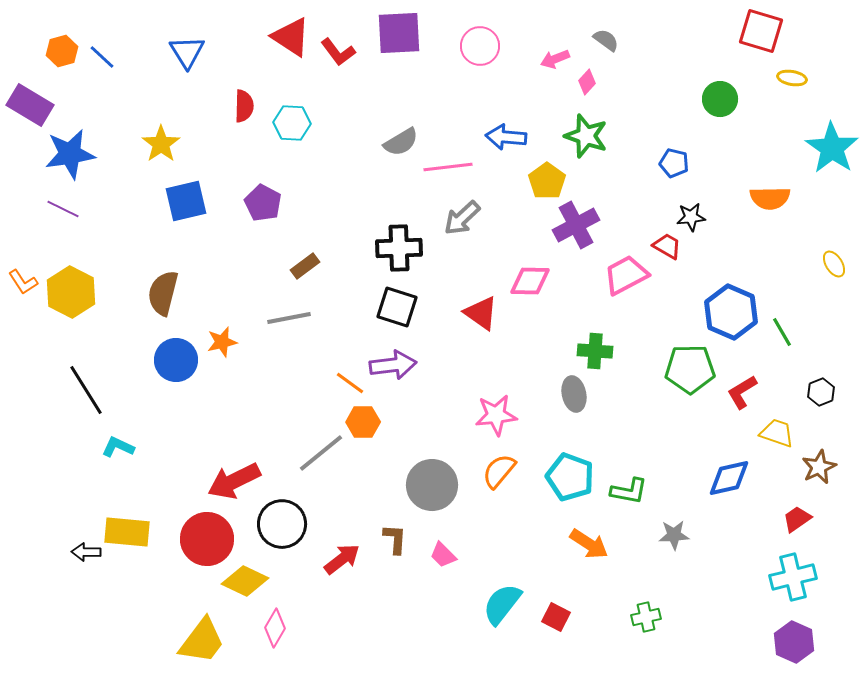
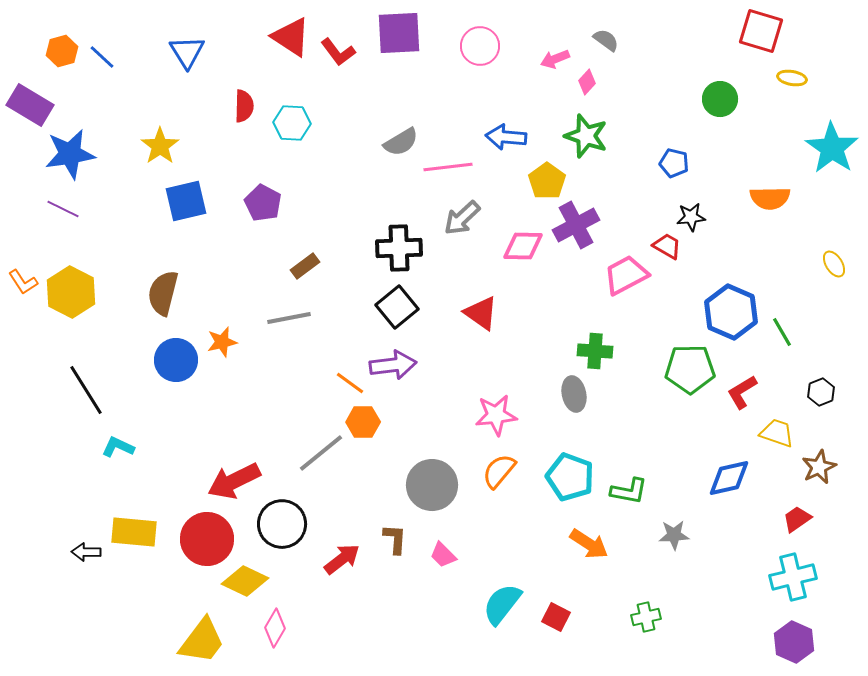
yellow star at (161, 144): moved 1 px left, 2 px down
pink diamond at (530, 281): moved 7 px left, 35 px up
black square at (397, 307): rotated 33 degrees clockwise
yellow rectangle at (127, 532): moved 7 px right
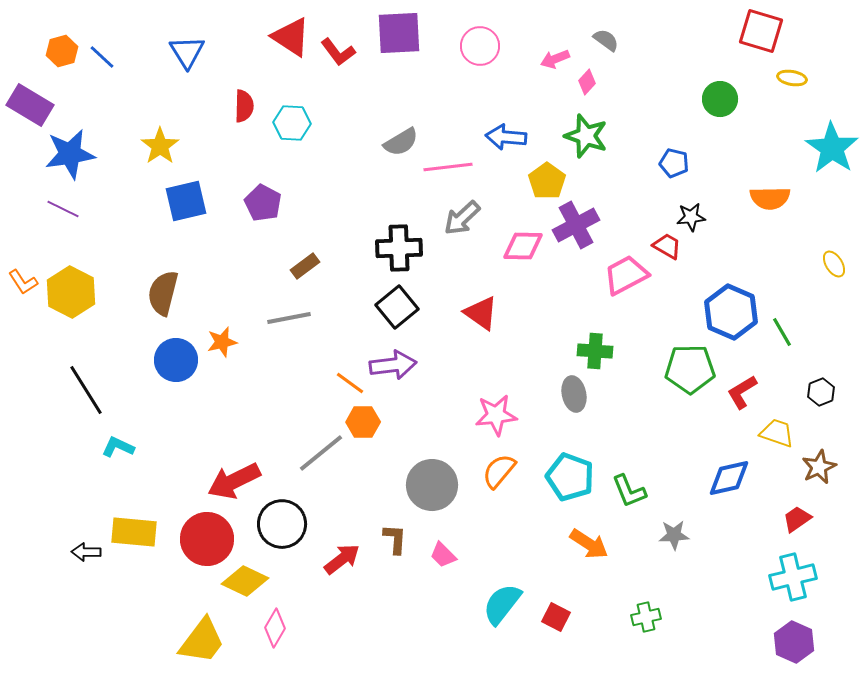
green L-shape at (629, 491): rotated 57 degrees clockwise
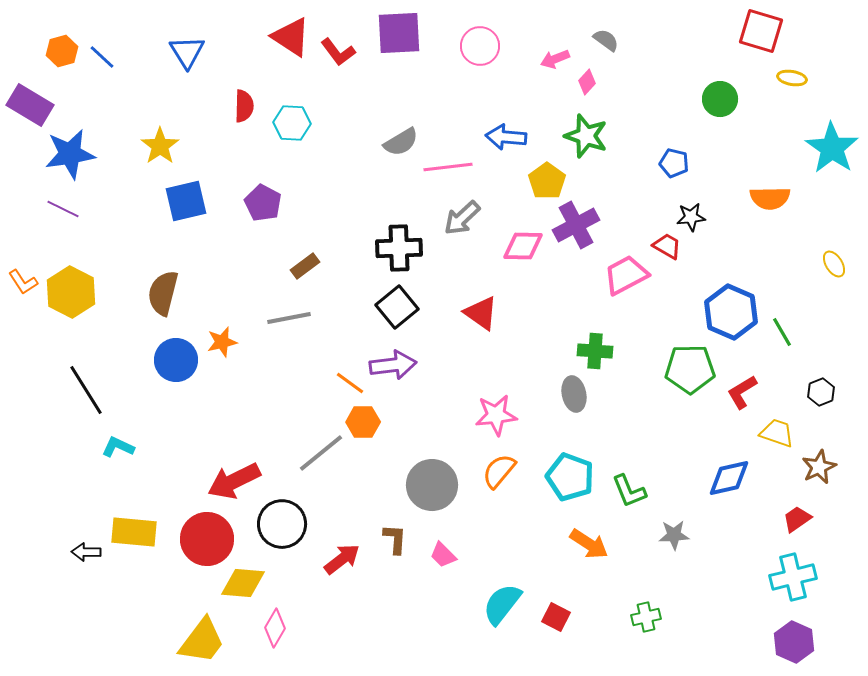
yellow diamond at (245, 581): moved 2 px left, 2 px down; rotated 21 degrees counterclockwise
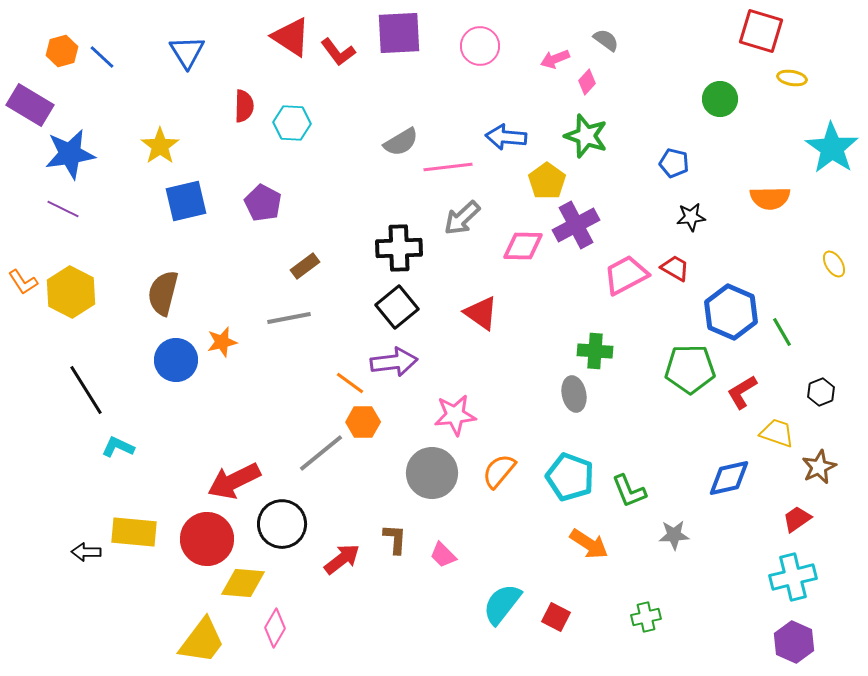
red trapezoid at (667, 246): moved 8 px right, 22 px down
purple arrow at (393, 365): moved 1 px right, 3 px up
pink star at (496, 415): moved 41 px left
gray circle at (432, 485): moved 12 px up
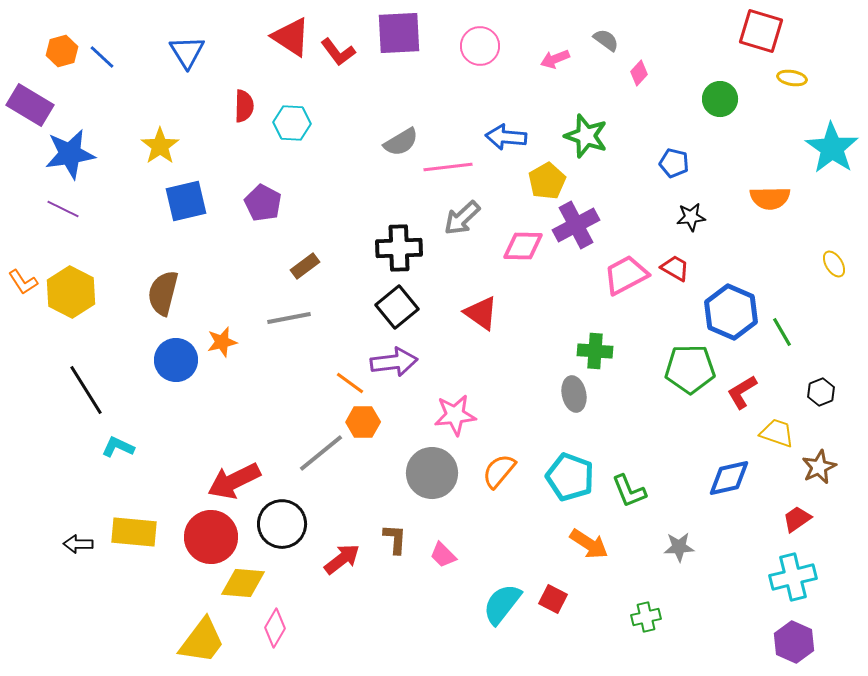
pink diamond at (587, 82): moved 52 px right, 9 px up
yellow pentagon at (547, 181): rotated 6 degrees clockwise
gray star at (674, 535): moved 5 px right, 12 px down
red circle at (207, 539): moved 4 px right, 2 px up
black arrow at (86, 552): moved 8 px left, 8 px up
red square at (556, 617): moved 3 px left, 18 px up
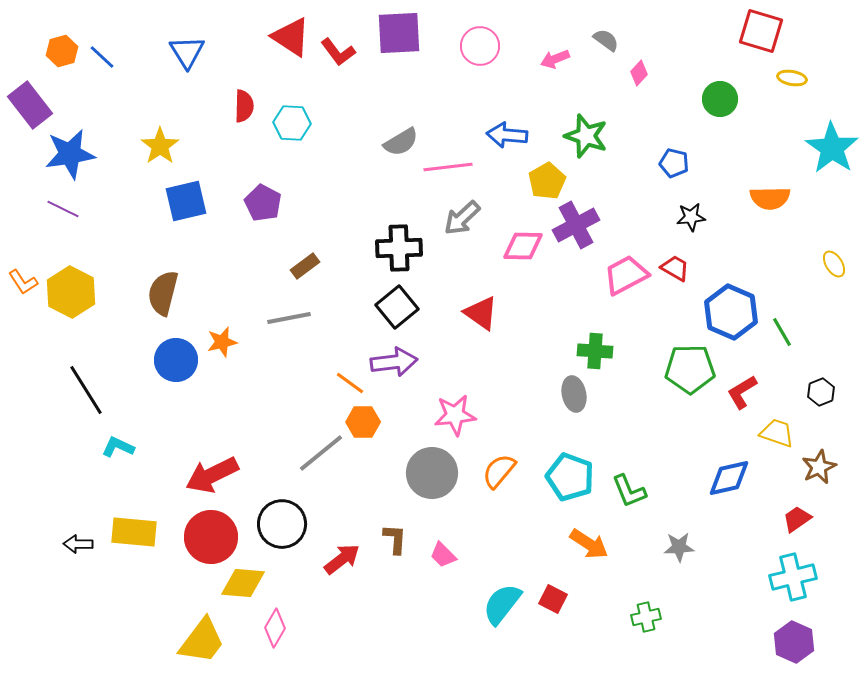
purple rectangle at (30, 105): rotated 21 degrees clockwise
blue arrow at (506, 137): moved 1 px right, 2 px up
red arrow at (234, 481): moved 22 px left, 6 px up
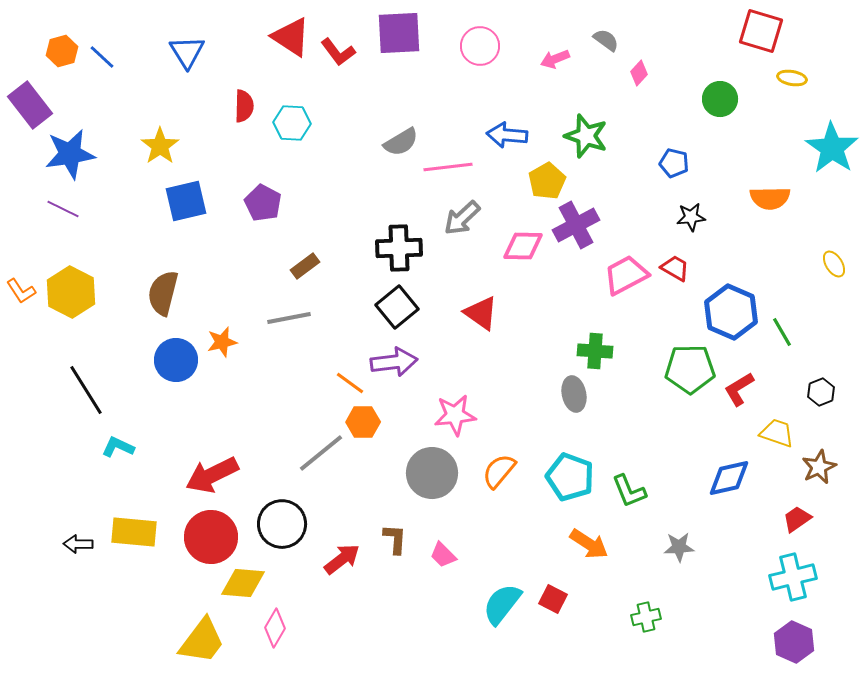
orange L-shape at (23, 282): moved 2 px left, 9 px down
red L-shape at (742, 392): moved 3 px left, 3 px up
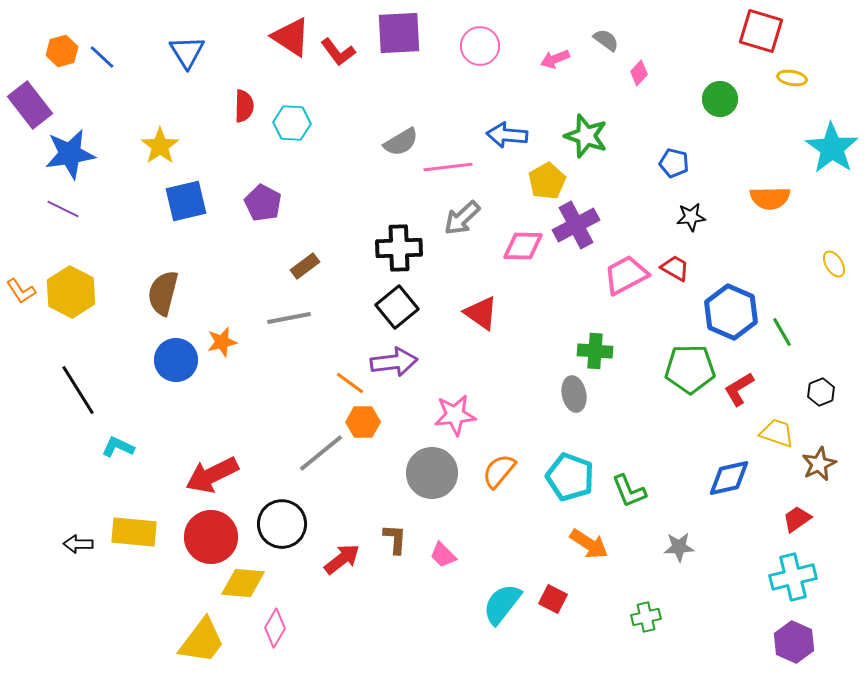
black line at (86, 390): moved 8 px left
brown star at (819, 467): moved 3 px up
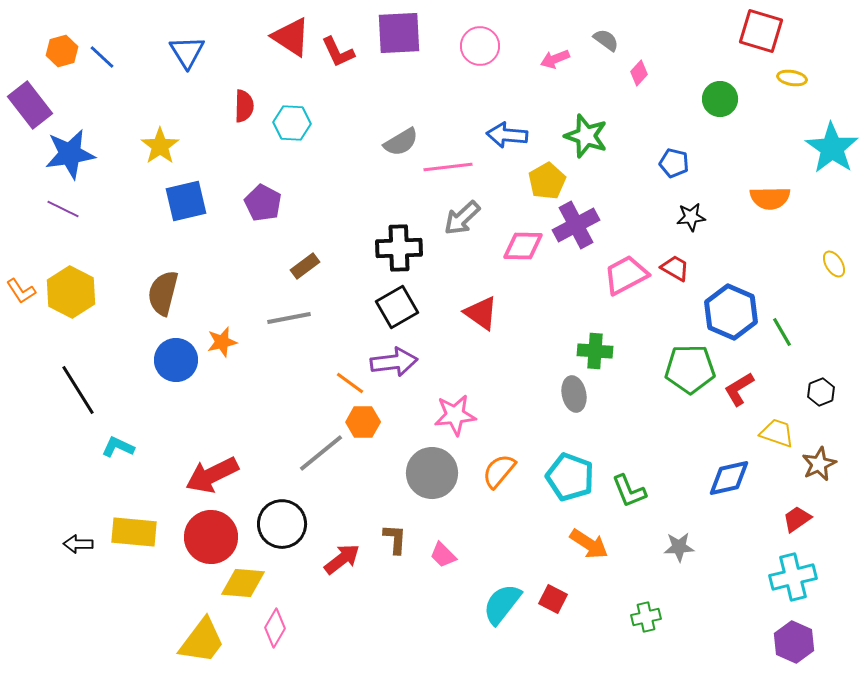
red L-shape at (338, 52): rotated 12 degrees clockwise
black square at (397, 307): rotated 9 degrees clockwise
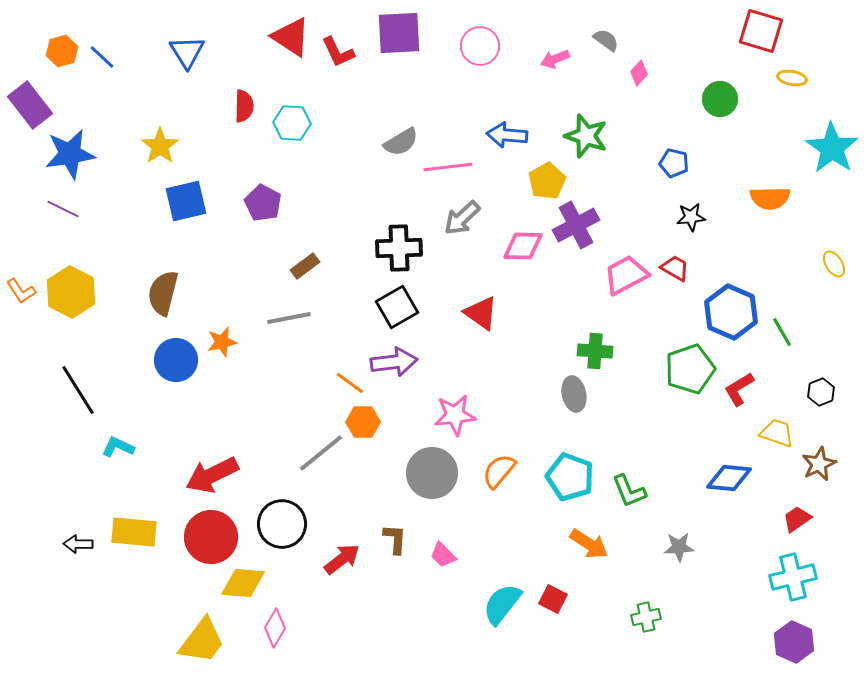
green pentagon at (690, 369): rotated 18 degrees counterclockwise
blue diamond at (729, 478): rotated 18 degrees clockwise
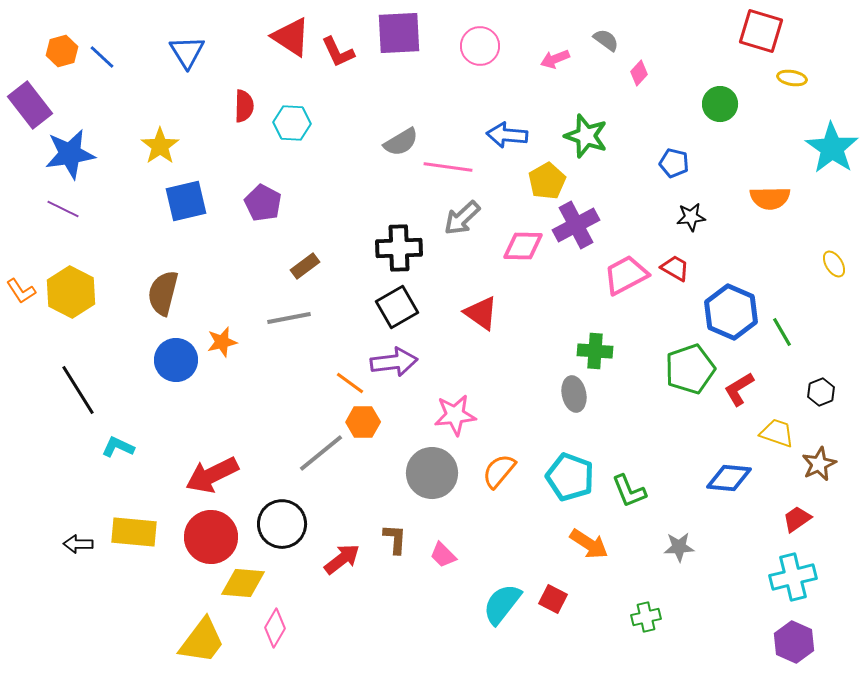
green circle at (720, 99): moved 5 px down
pink line at (448, 167): rotated 15 degrees clockwise
